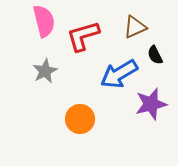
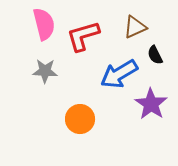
pink semicircle: moved 3 px down
gray star: rotated 30 degrees clockwise
purple star: rotated 24 degrees counterclockwise
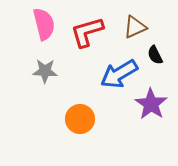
red L-shape: moved 4 px right, 4 px up
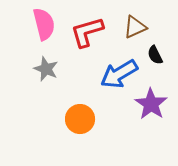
gray star: moved 1 px right, 2 px up; rotated 20 degrees clockwise
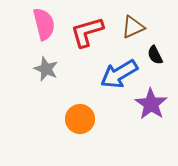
brown triangle: moved 2 px left
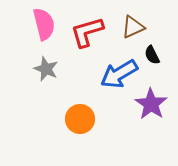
black semicircle: moved 3 px left
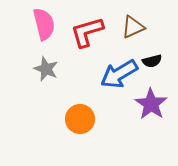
black semicircle: moved 6 px down; rotated 78 degrees counterclockwise
